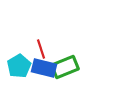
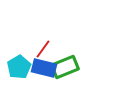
red line: moved 2 px right; rotated 54 degrees clockwise
cyan pentagon: moved 1 px down
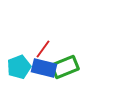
cyan pentagon: rotated 10 degrees clockwise
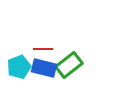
red line: rotated 54 degrees clockwise
green rectangle: moved 4 px right, 2 px up; rotated 16 degrees counterclockwise
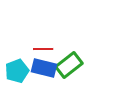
cyan pentagon: moved 2 px left, 4 px down
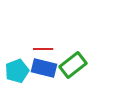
green rectangle: moved 4 px right
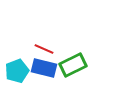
red line: moved 1 px right; rotated 24 degrees clockwise
green rectangle: rotated 12 degrees clockwise
